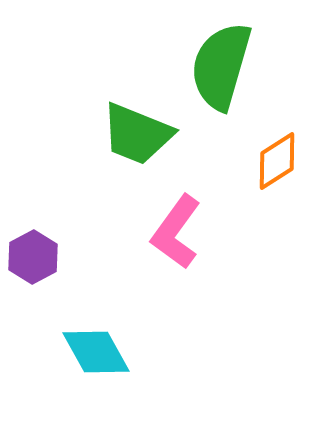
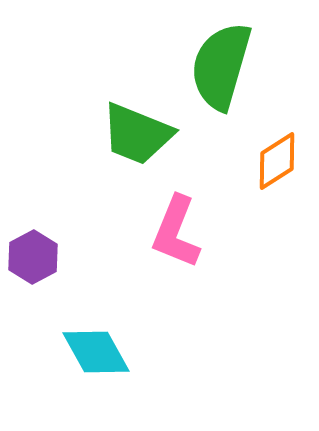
pink L-shape: rotated 14 degrees counterclockwise
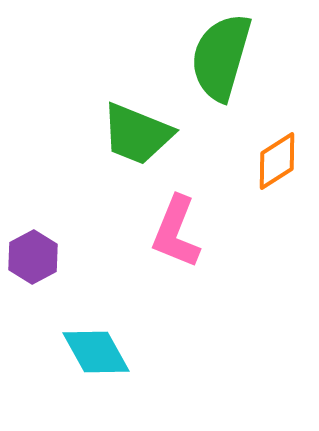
green semicircle: moved 9 px up
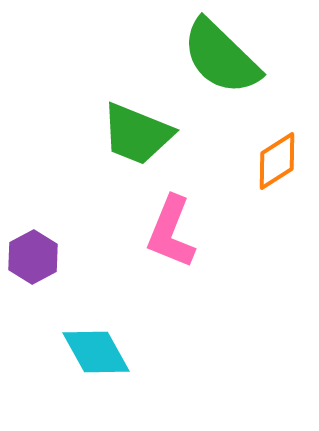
green semicircle: rotated 62 degrees counterclockwise
pink L-shape: moved 5 px left
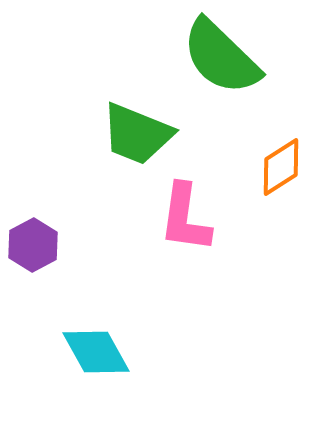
orange diamond: moved 4 px right, 6 px down
pink L-shape: moved 14 px right, 14 px up; rotated 14 degrees counterclockwise
purple hexagon: moved 12 px up
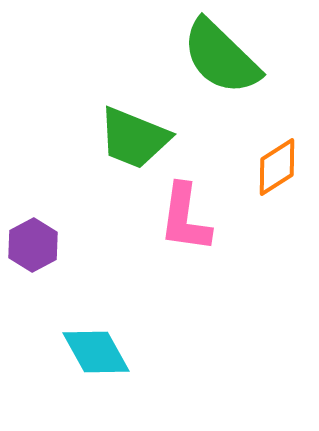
green trapezoid: moved 3 px left, 4 px down
orange diamond: moved 4 px left
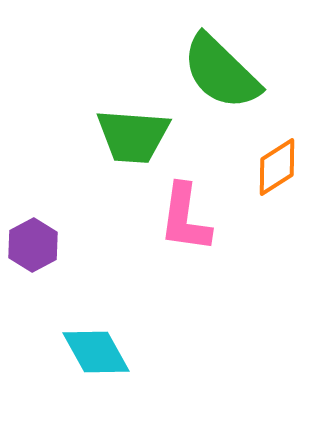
green semicircle: moved 15 px down
green trapezoid: moved 1 px left, 2 px up; rotated 18 degrees counterclockwise
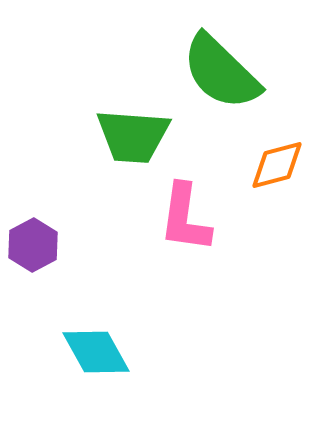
orange diamond: moved 2 px up; rotated 18 degrees clockwise
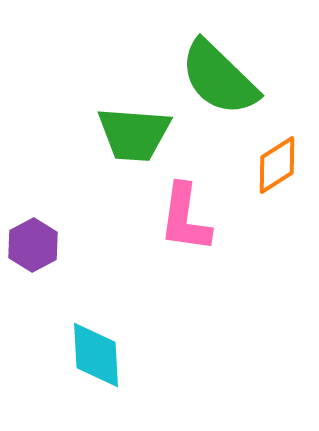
green semicircle: moved 2 px left, 6 px down
green trapezoid: moved 1 px right, 2 px up
orange diamond: rotated 18 degrees counterclockwise
cyan diamond: moved 3 px down; rotated 26 degrees clockwise
